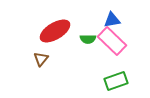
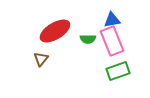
pink rectangle: rotated 24 degrees clockwise
green rectangle: moved 2 px right, 10 px up
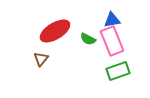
green semicircle: rotated 28 degrees clockwise
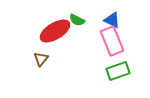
blue triangle: rotated 36 degrees clockwise
green semicircle: moved 11 px left, 19 px up
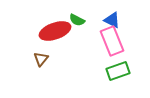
red ellipse: rotated 12 degrees clockwise
